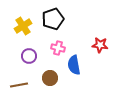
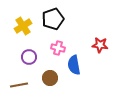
purple circle: moved 1 px down
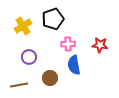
pink cross: moved 10 px right, 4 px up; rotated 16 degrees counterclockwise
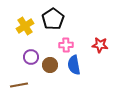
black pentagon: rotated 15 degrees counterclockwise
yellow cross: moved 2 px right
pink cross: moved 2 px left, 1 px down
purple circle: moved 2 px right
brown circle: moved 13 px up
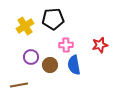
black pentagon: rotated 30 degrees clockwise
red star: rotated 21 degrees counterclockwise
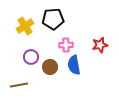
brown circle: moved 2 px down
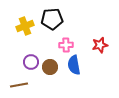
black pentagon: moved 1 px left
yellow cross: rotated 12 degrees clockwise
purple circle: moved 5 px down
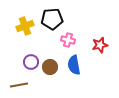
pink cross: moved 2 px right, 5 px up; rotated 16 degrees clockwise
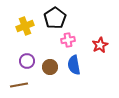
black pentagon: moved 3 px right, 1 px up; rotated 30 degrees counterclockwise
pink cross: rotated 24 degrees counterclockwise
red star: rotated 14 degrees counterclockwise
purple circle: moved 4 px left, 1 px up
